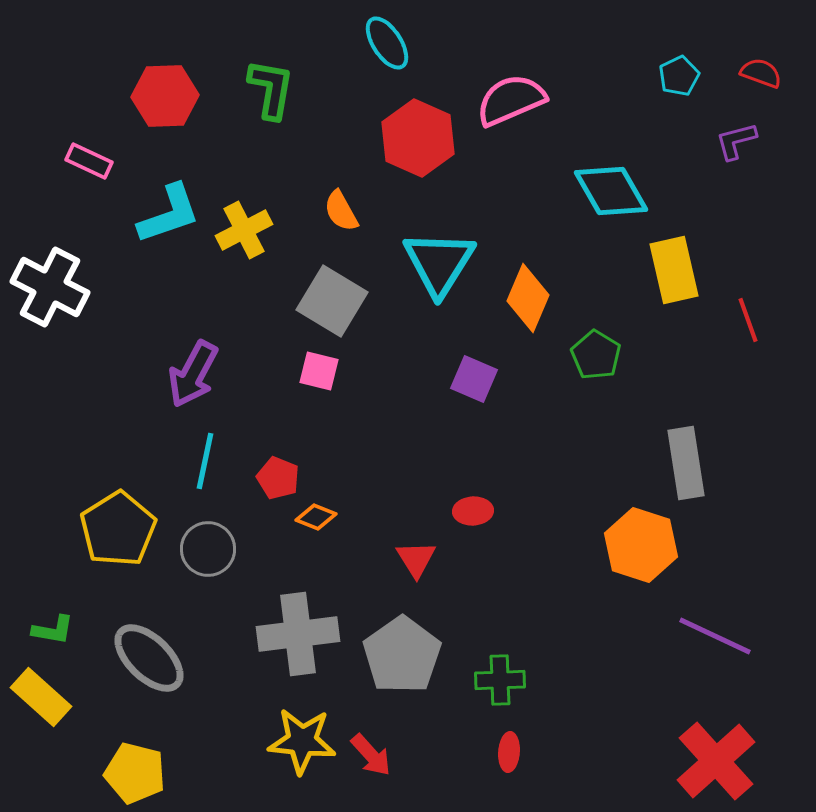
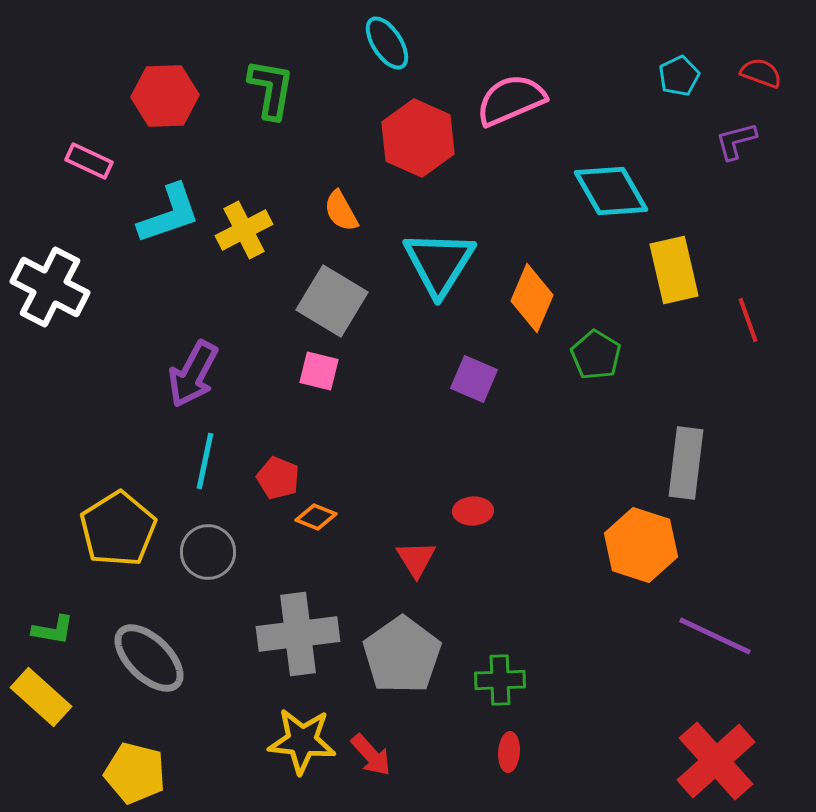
orange diamond at (528, 298): moved 4 px right
gray rectangle at (686, 463): rotated 16 degrees clockwise
gray circle at (208, 549): moved 3 px down
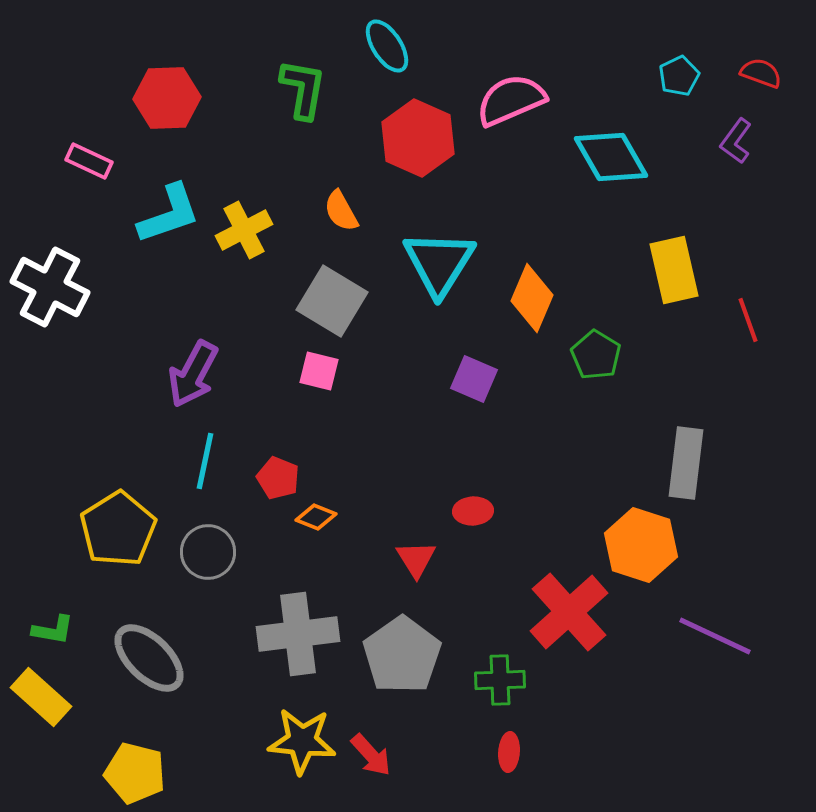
cyan ellipse at (387, 43): moved 3 px down
green L-shape at (271, 89): moved 32 px right
red hexagon at (165, 96): moved 2 px right, 2 px down
purple L-shape at (736, 141): rotated 39 degrees counterclockwise
cyan diamond at (611, 191): moved 34 px up
red cross at (716, 761): moved 147 px left, 149 px up
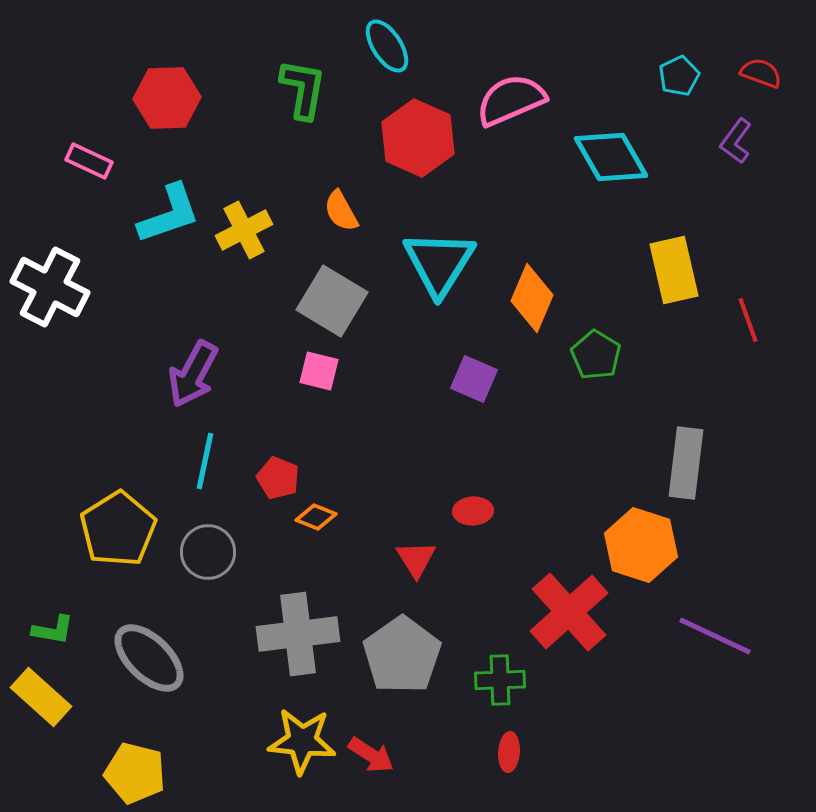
red arrow at (371, 755): rotated 15 degrees counterclockwise
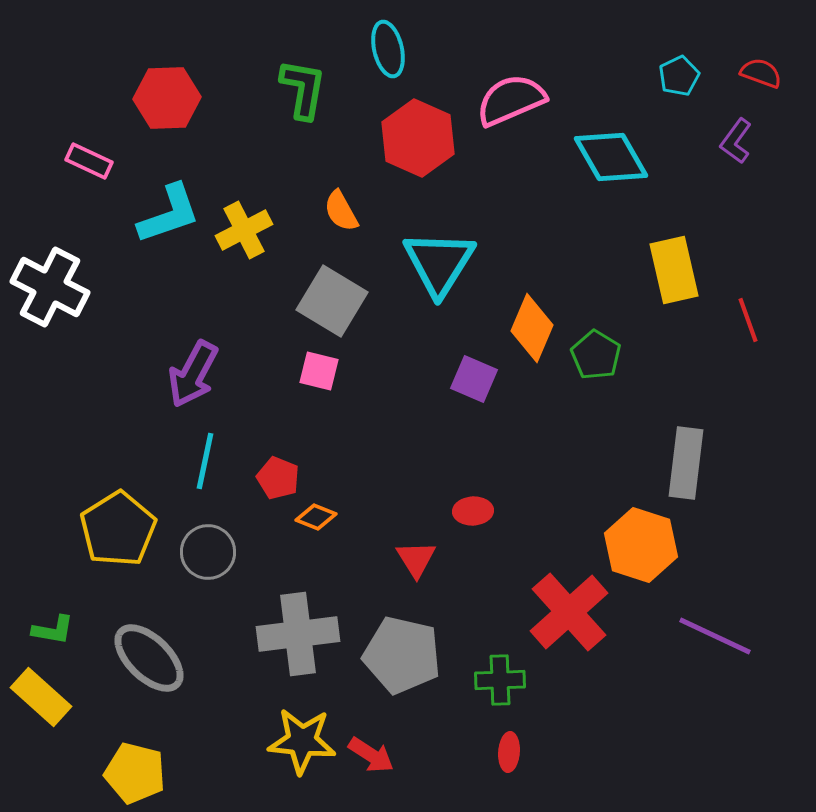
cyan ellipse at (387, 46): moved 1 px right, 3 px down; rotated 20 degrees clockwise
orange diamond at (532, 298): moved 30 px down
gray pentagon at (402, 655): rotated 24 degrees counterclockwise
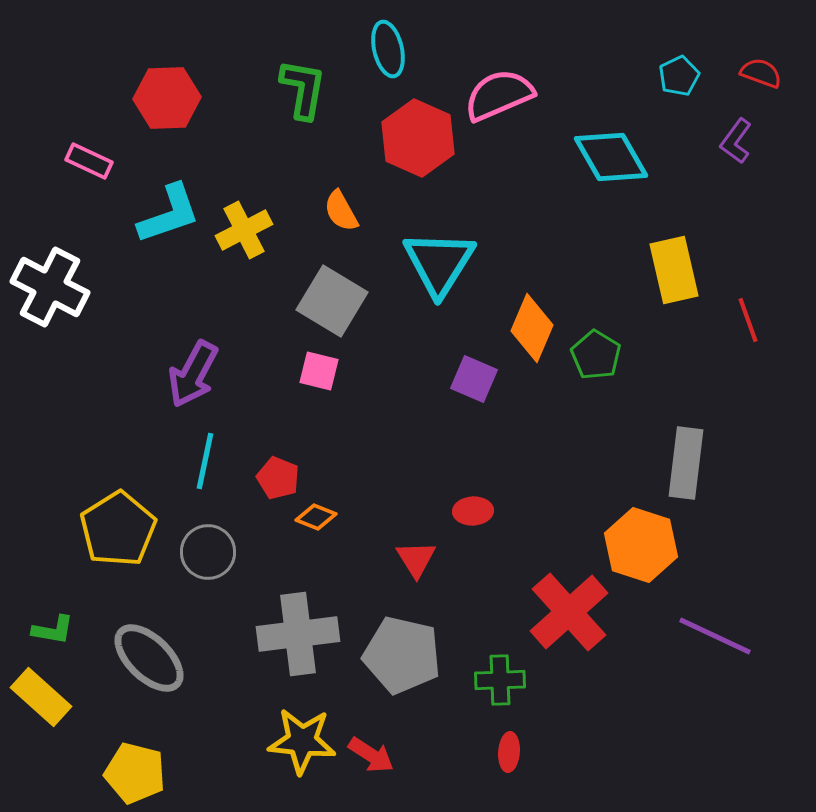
pink semicircle at (511, 100): moved 12 px left, 5 px up
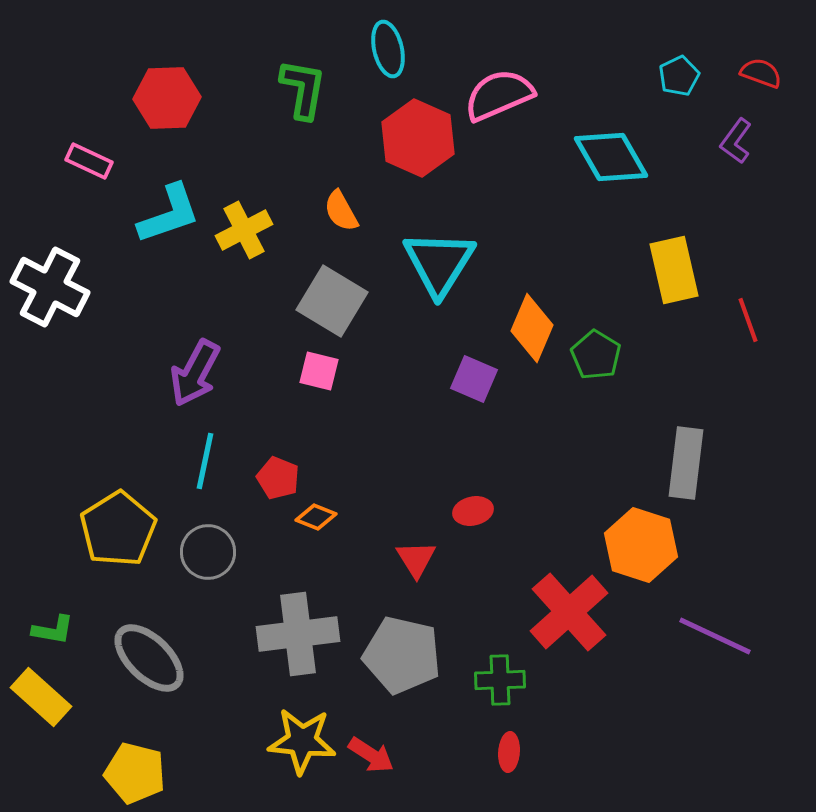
purple arrow at (193, 374): moved 2 px right, 1 px up
red ellipse at (473, 511): rotated 9 degrees counterclockwise
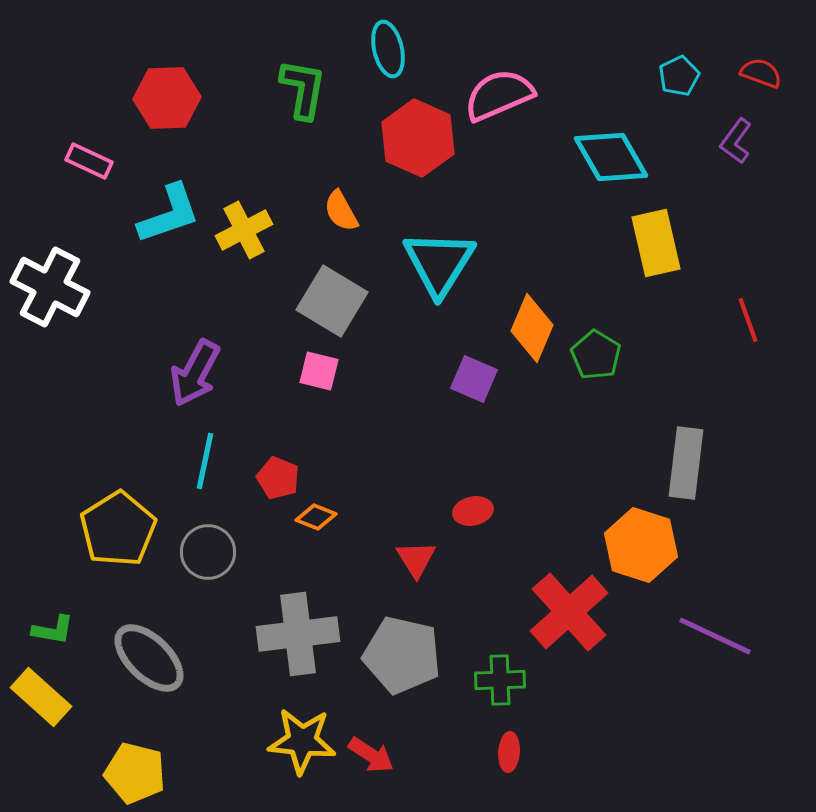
yellow rectangle at (674, 270): moved 18 px left, 27 px up
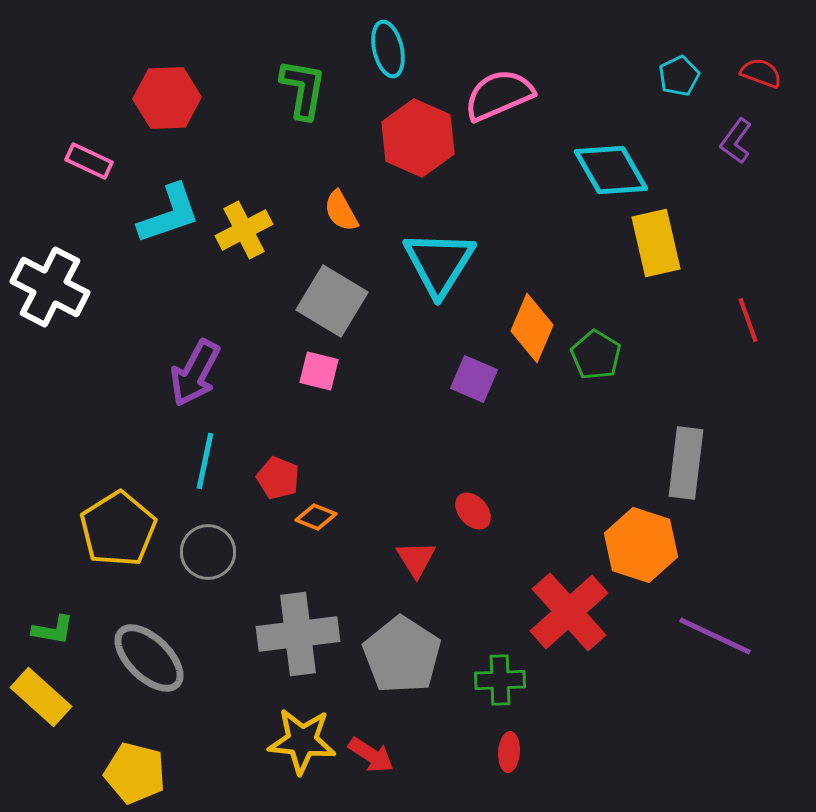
cyan diamond at (611, 157): moved 13 px down
red ellipse at (473, 511): rotated 60 degrees clockwise
gray pentagon at (402, 655): rotated 20 degrees clockwise
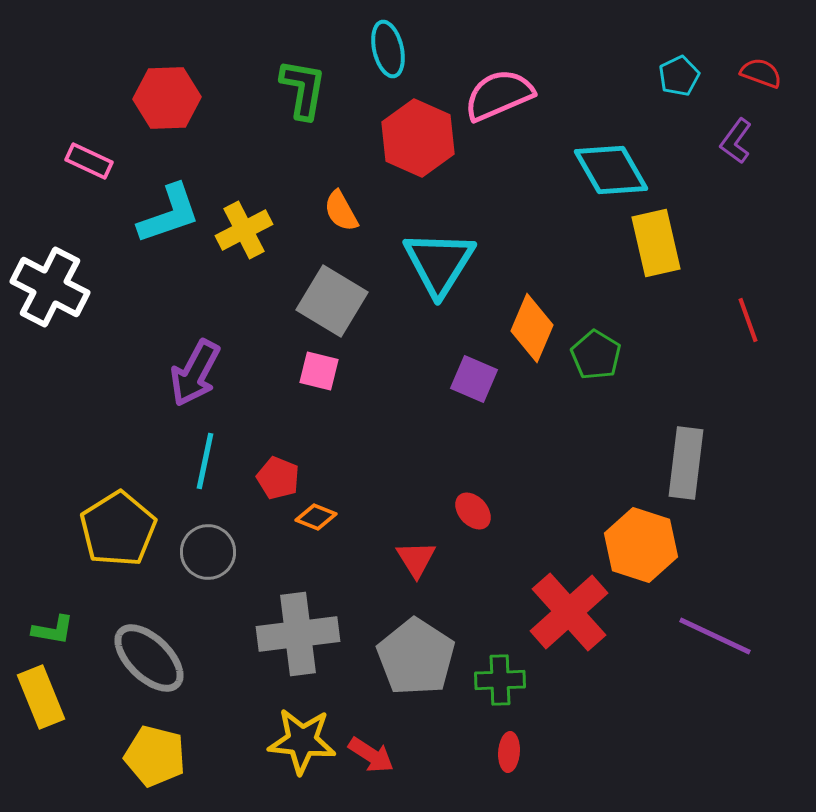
gray pentagon at (402, 655): moved 14 px right, 2 px down
yellow rectangle at (41, 697): rotated 26 degrees clockwise
yellow pentagon at (135, 773): moved 20 px right, 17 px up
